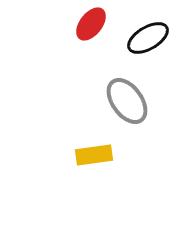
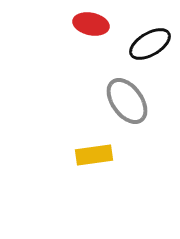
red ellipse: rotated 64 degrees clockwise
black ellipse: moved 2 px right, 6 px down
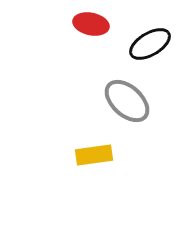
gray ellipse: rotated 12 degrees counterclockwise
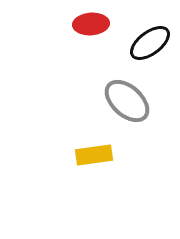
red ellipse: rotated 16 degrees counterclockwise
black ellipse: moved 1 px up; rotated 6 degrees counterclockwise
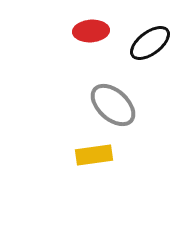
red ellipse: moved 7 px down
gray ellipse: moved 14 px left, 4 px down
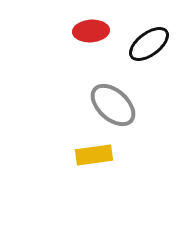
black ellipse: moved 1 px left, 1 px down
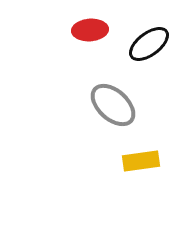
red ellipse: moved 1 px left, 1 px up
yellow rectangle: moved 47 px right, 6 px down
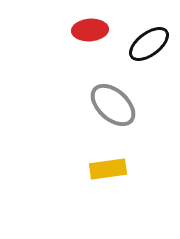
yellow rectangle: moved 33 px left, 8 px down
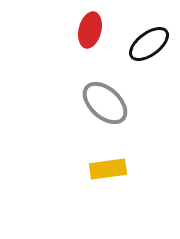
red ellipse: rotated 72 degrees counterclockwise
gray ellipse: moved 8 px left, 2 px up
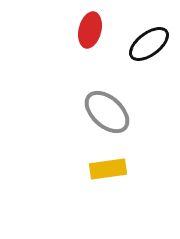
gray ellipse: moved 2 px right, 9 px down
